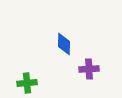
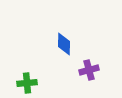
purple cross: moved 1 px down; rotated 12 degrees counterclockwise
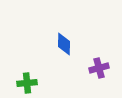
purple cross: moved 10 px right, 2 px up
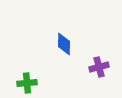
purple cross: moved 1 px up
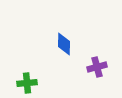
purple cross: moved 2 px left
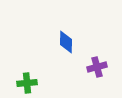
blue diamond: moved 2 px right, 2 px up
